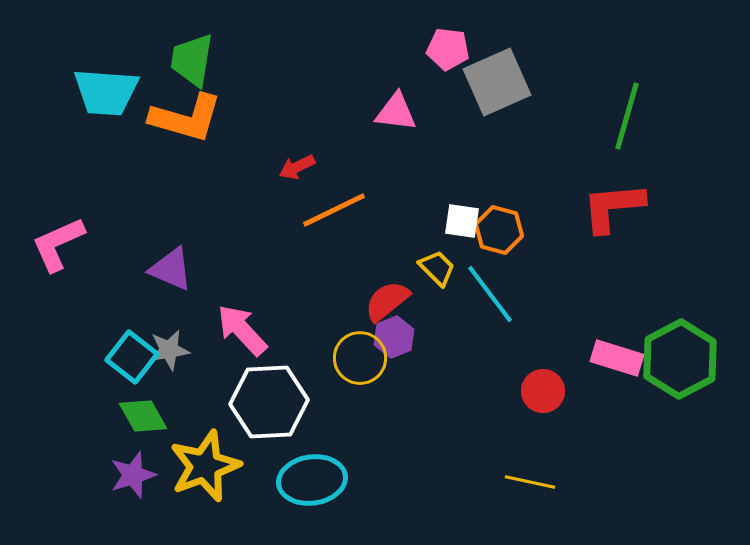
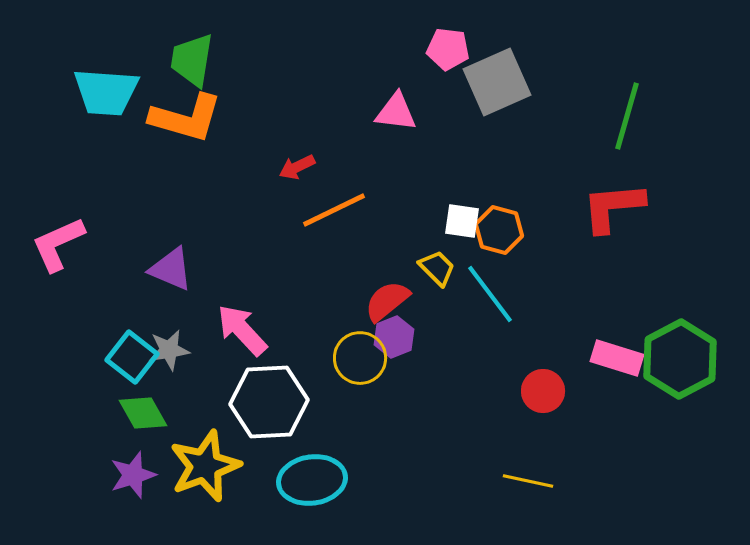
green diamond: moved 3 px up
yellow line: moved 2 px left, 1 px up
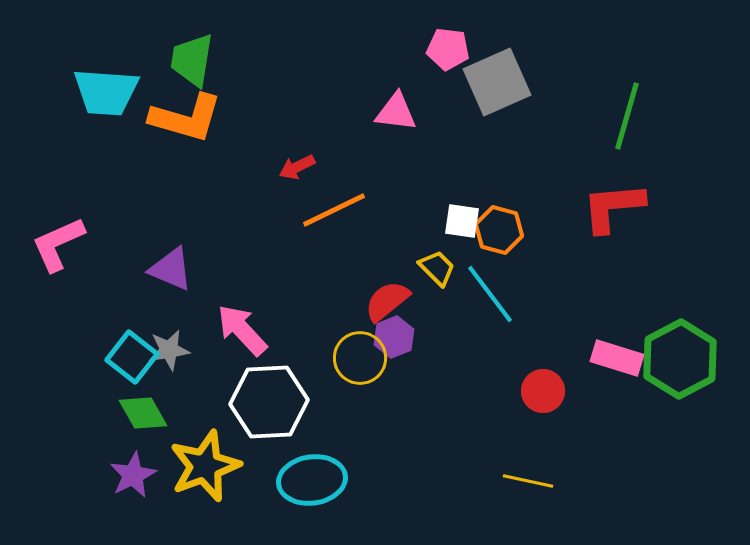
purple star: rotated 9 degrees counterclockwise
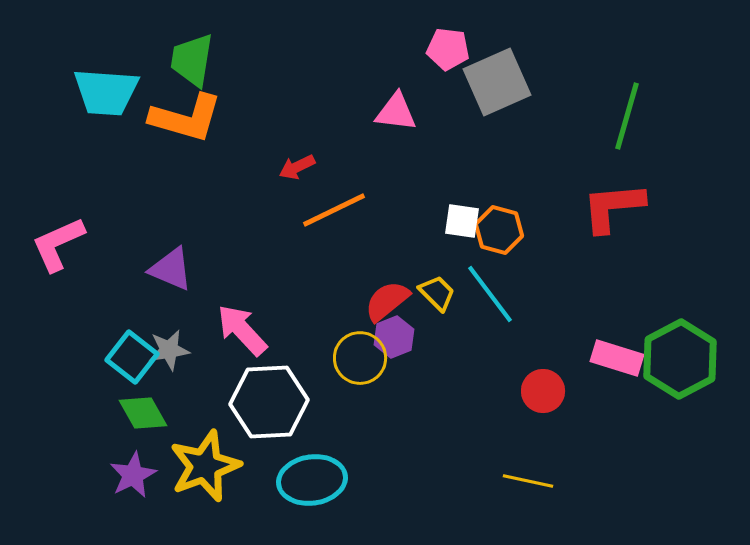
yellow trapezoid: moved 25 px down
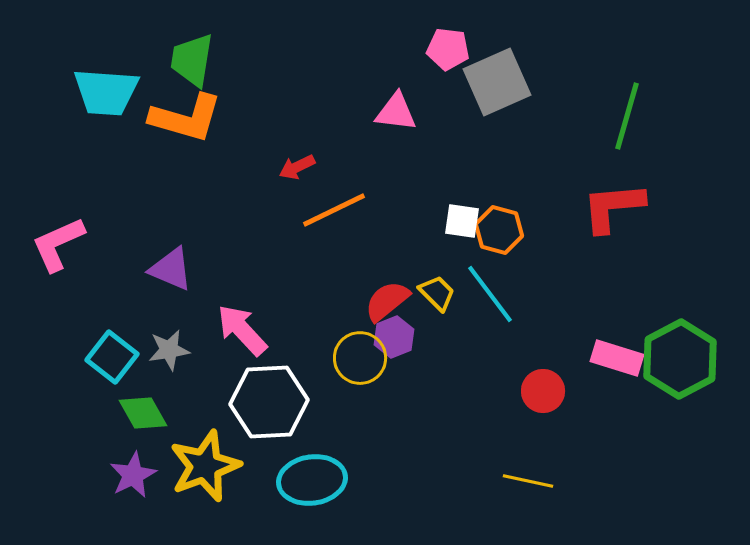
cyan square: moved 20 px left
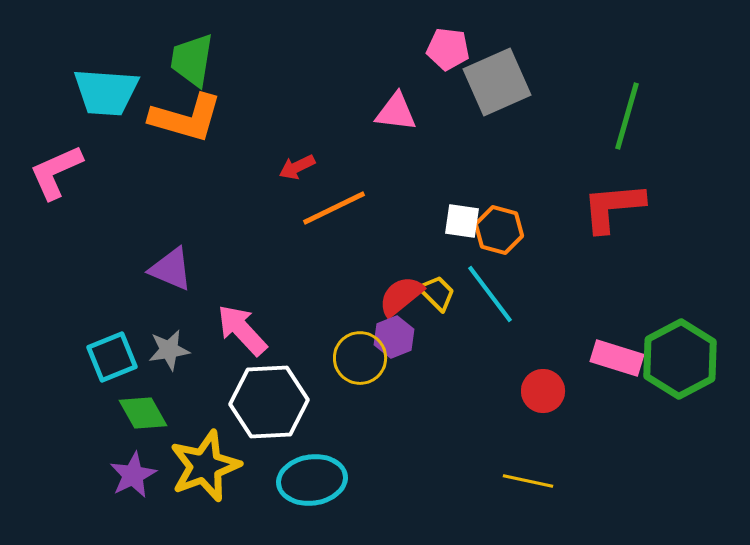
orange line: moved 2 px up
pink L-shape: moved 2 px left, 72 px up
red semicircle: moved 14 px right, 5 px up
cyan square: rotated 30 degrees clockwise
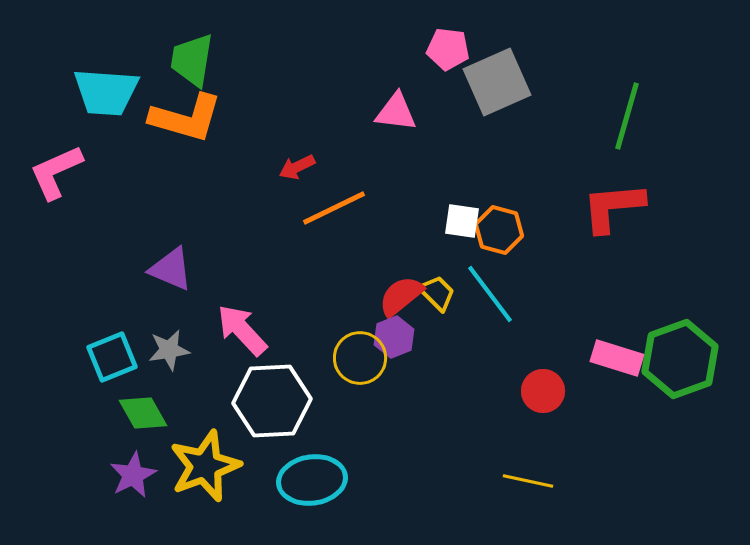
green hexagon: rotated 8 degrees clockwise
white hexagon: moved 3 px right, 1 px up
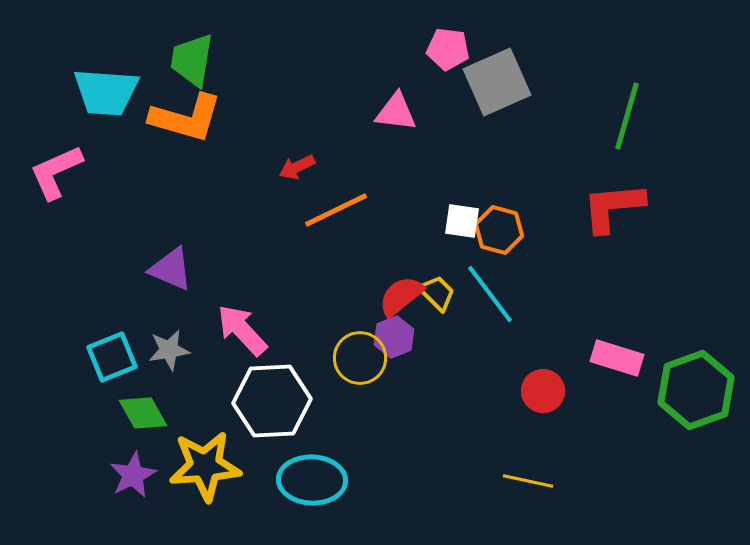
orange line: moved 2 px right, 2 px down
green hexagon: moved 16 px right, 31 px down
yellow star: rotated 16 degrees clockwise
cyan ellipse: rotated 10 degrees clockwise
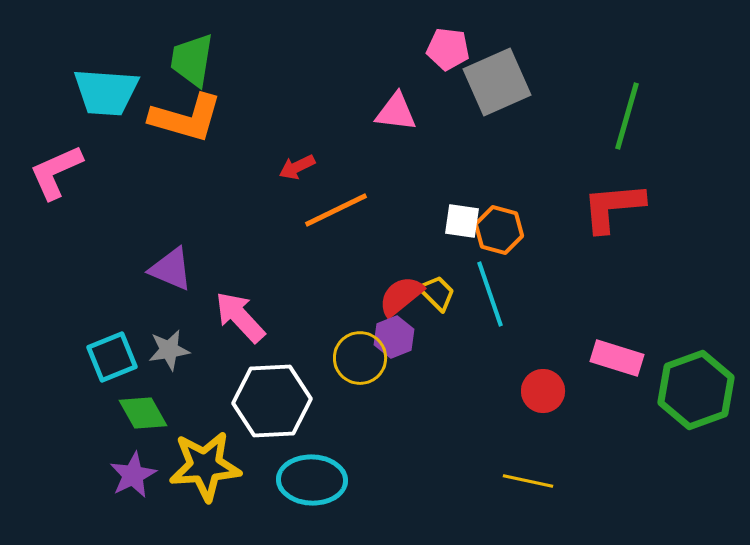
cyan line: rotated 18 degrees clockwise
pink arrow: moved 2 px left, 13 px up
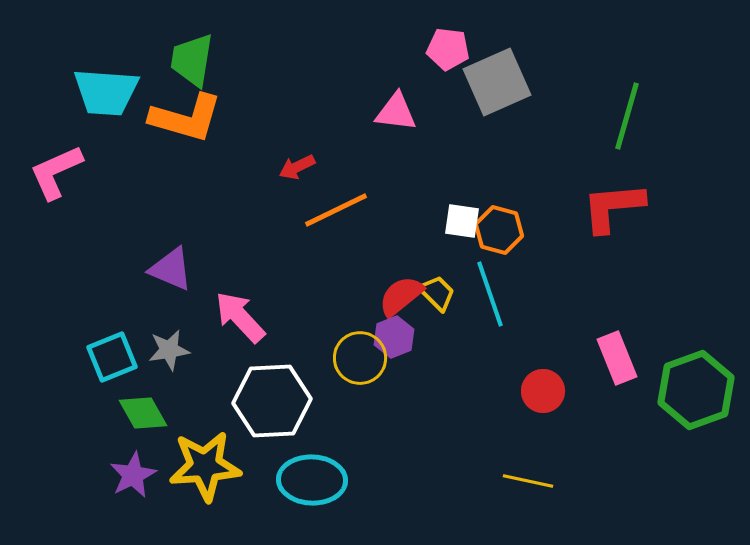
pink rectangle: rotated 51 degrees clockwise
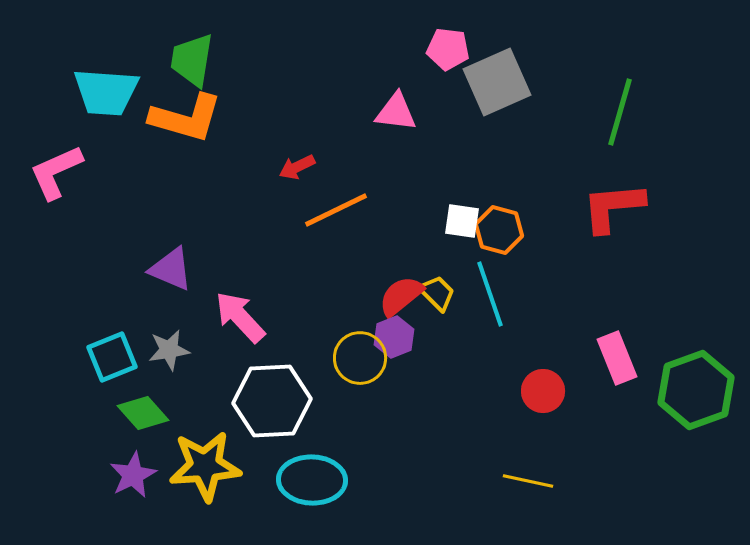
green line: moved 7 px left, 4 px up
green diamond: rotated 12 degrees counterclockwise
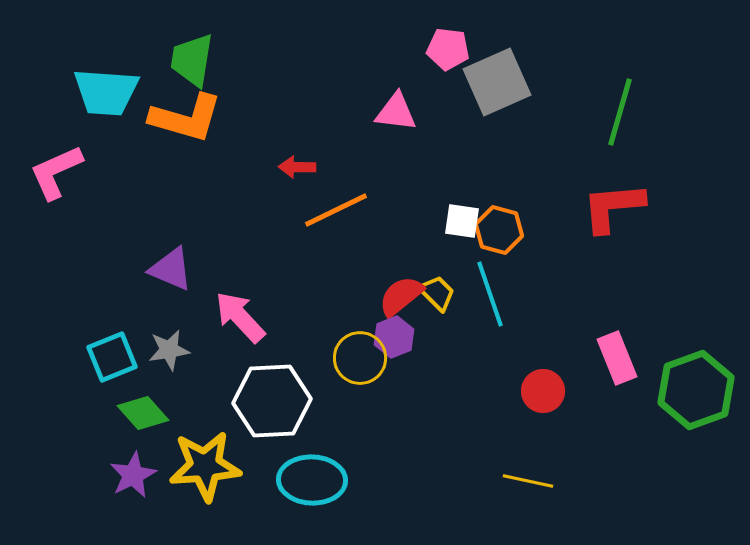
red arrow: rotated 27 degrees clockwise
